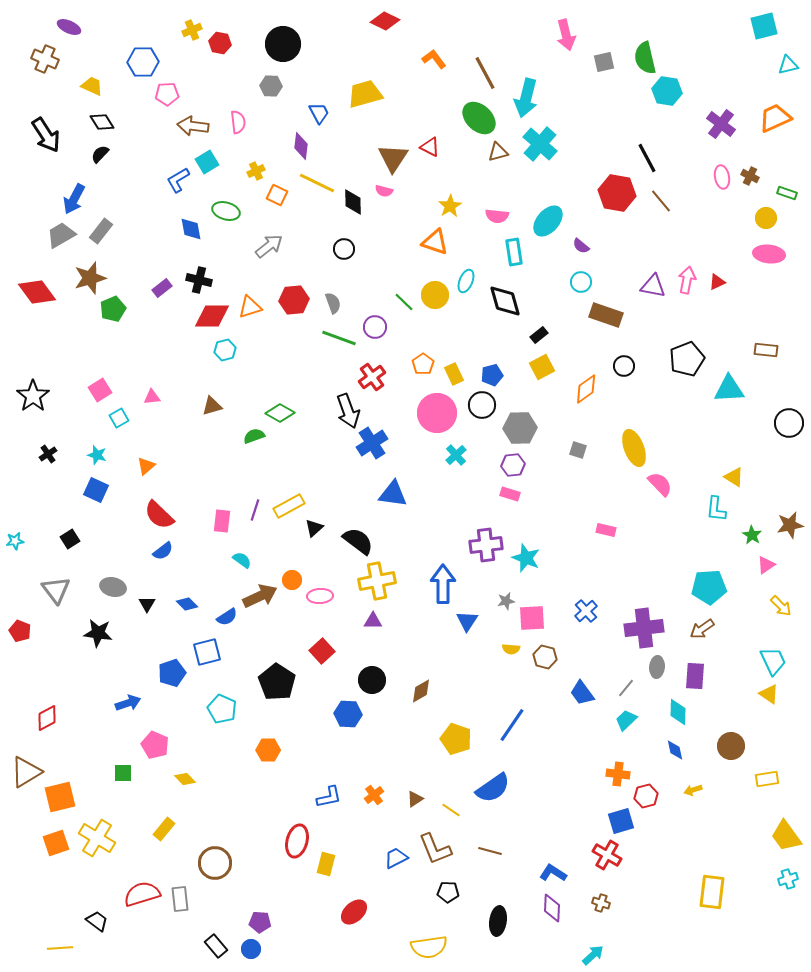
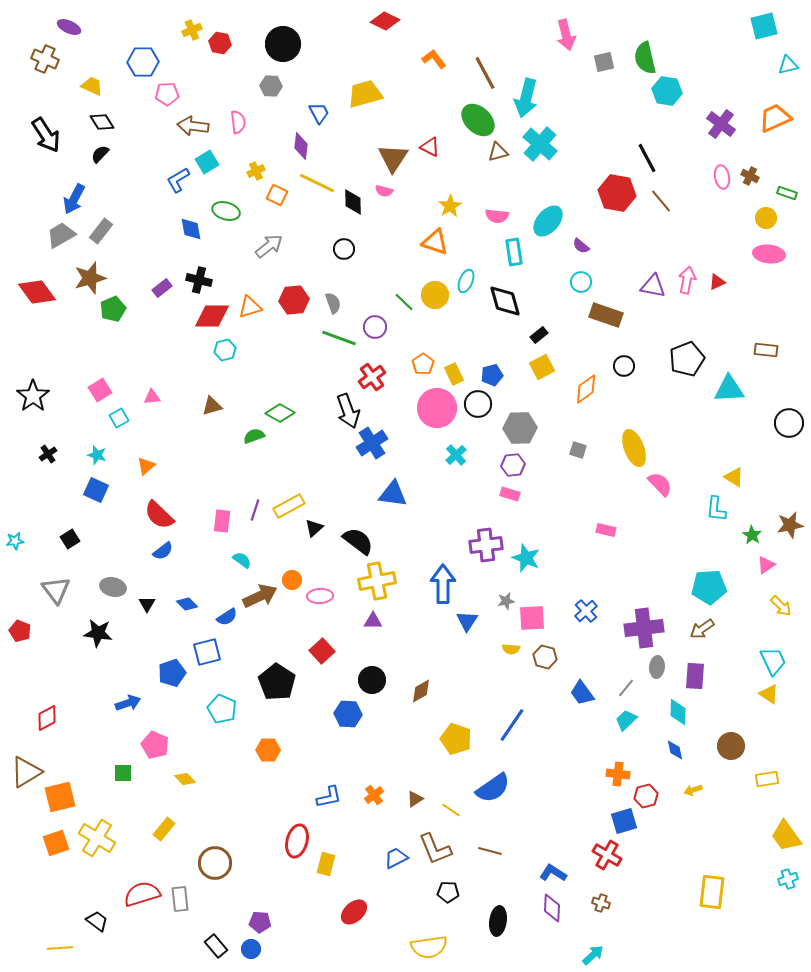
green ellipse at (479, 118): moved 1 px left, 2 px down
black circle at (482, 405): moved 4 px left, 1 px up
pink circle at (437, 413): moved 5 px up
blue square at (621, 821): moved 3 px right
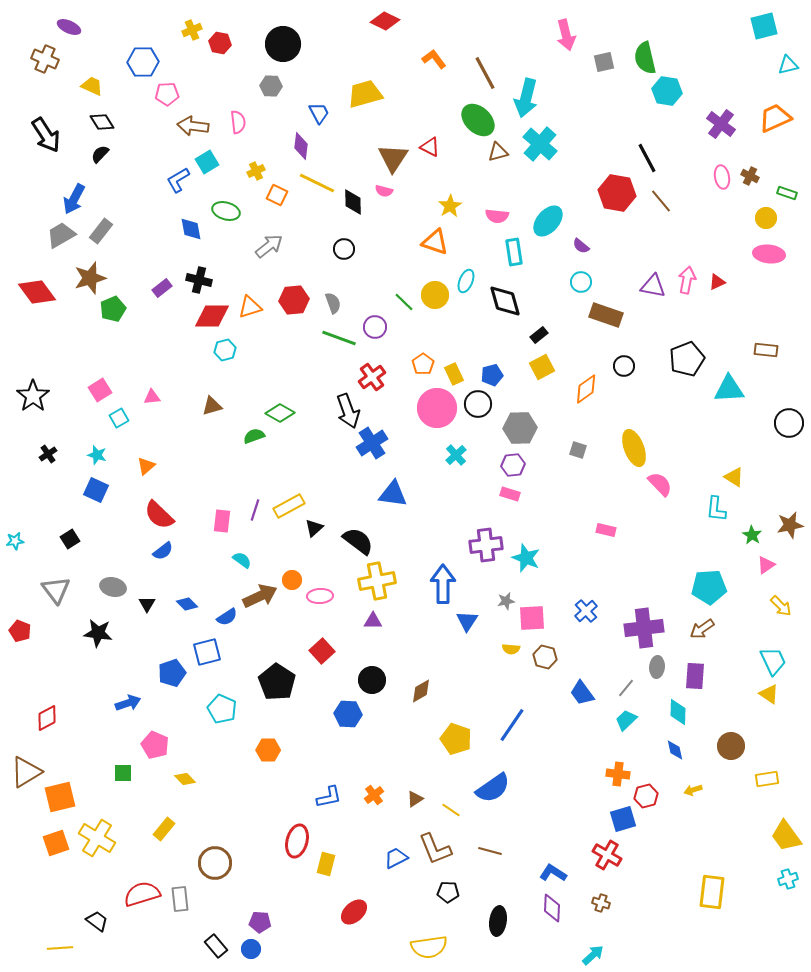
blue square at (624, 821): moved 1 px left, 2 px up
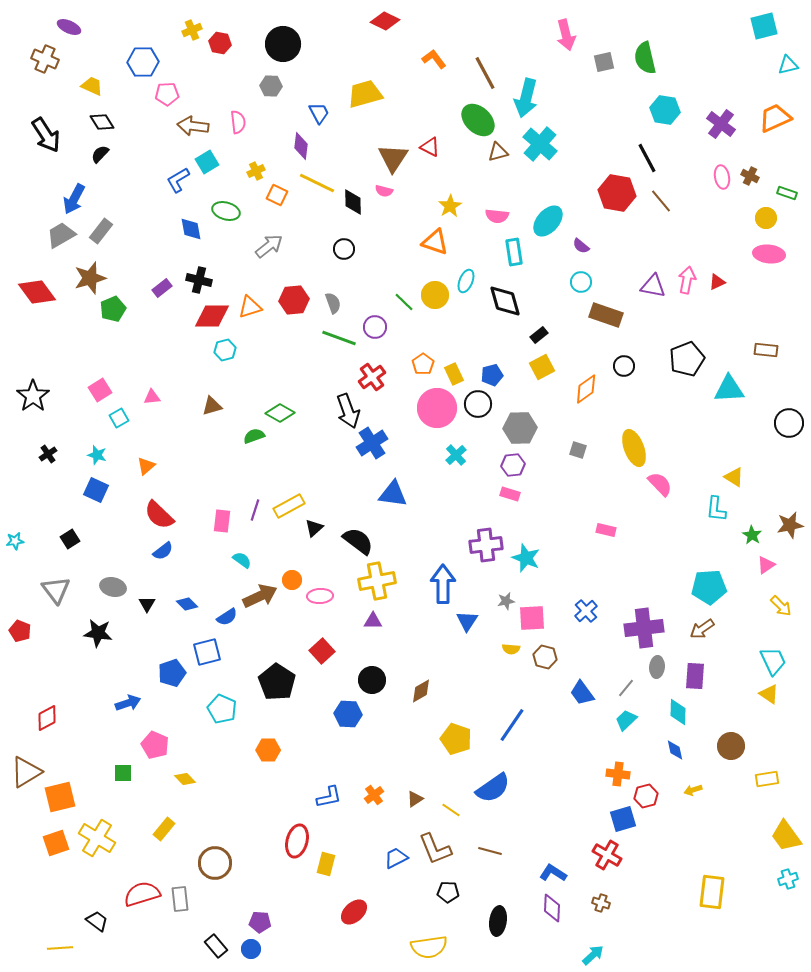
cyan hexagon at (667, 91): moved 2 px left, 19 px down
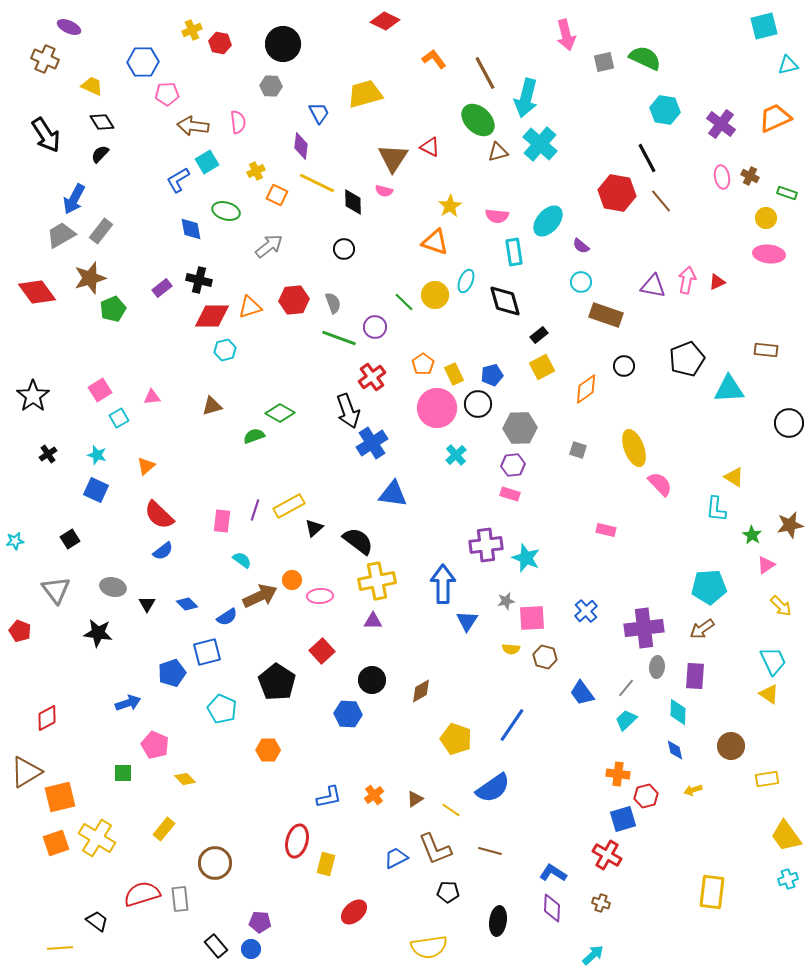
green semicircle at (645, 58): rotated 128 degrees clockwise
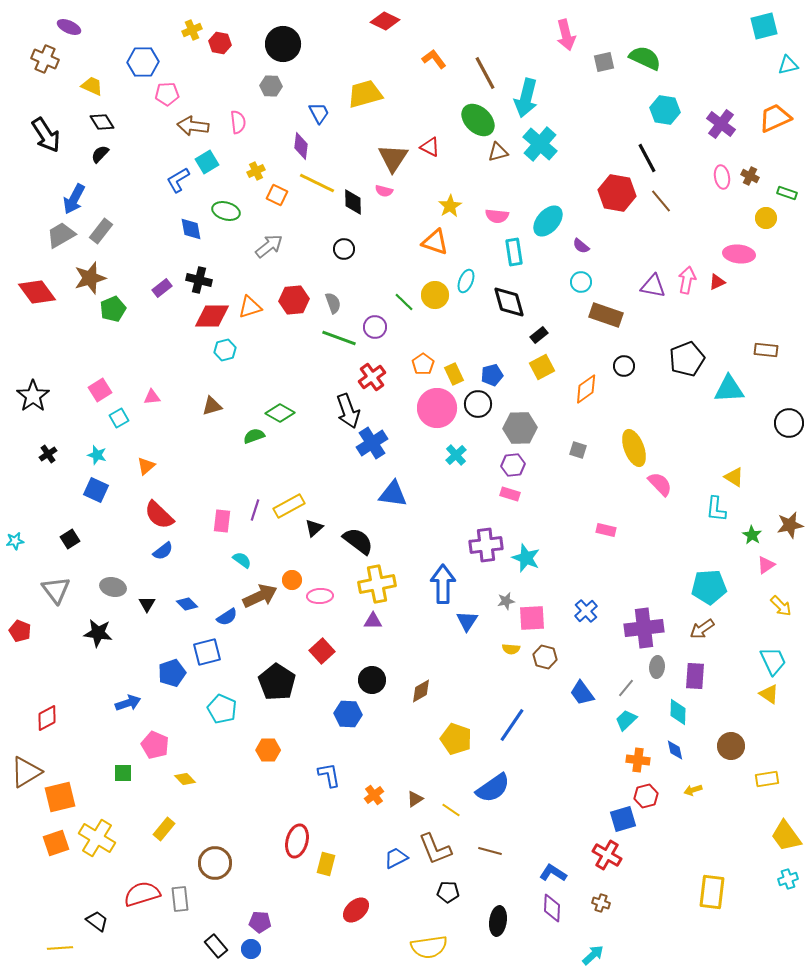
pink ellipse at (769, 254): moved 30 px left
black diamond at (505, 301): moved 4 px right, 1 px down
yellow cross at (377, 581): moved 3 px down
orange cross at (618, 774): moved 20 px right, 14 px up
blue L-shape at (329, 797): moved 22 px up; rotated 88 degrees counterclockwise
red ellipse at (354, 912): moved 2 px right, 2 px up
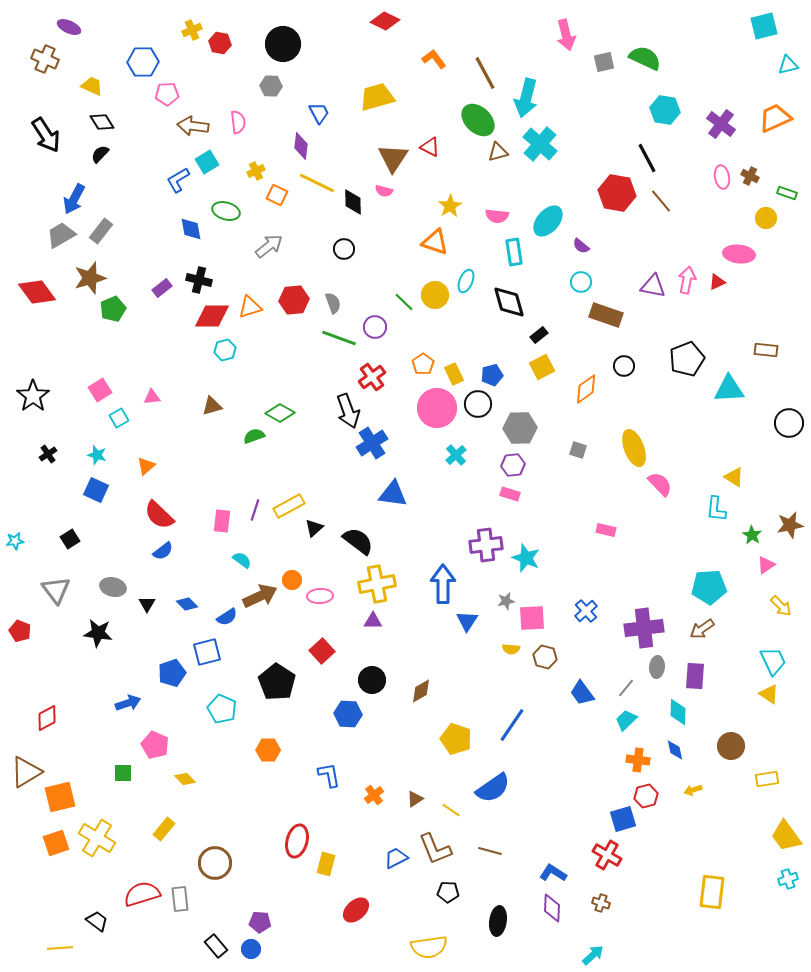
yellow trapezoid at (365, 94): moved 12 px right, 3 px down
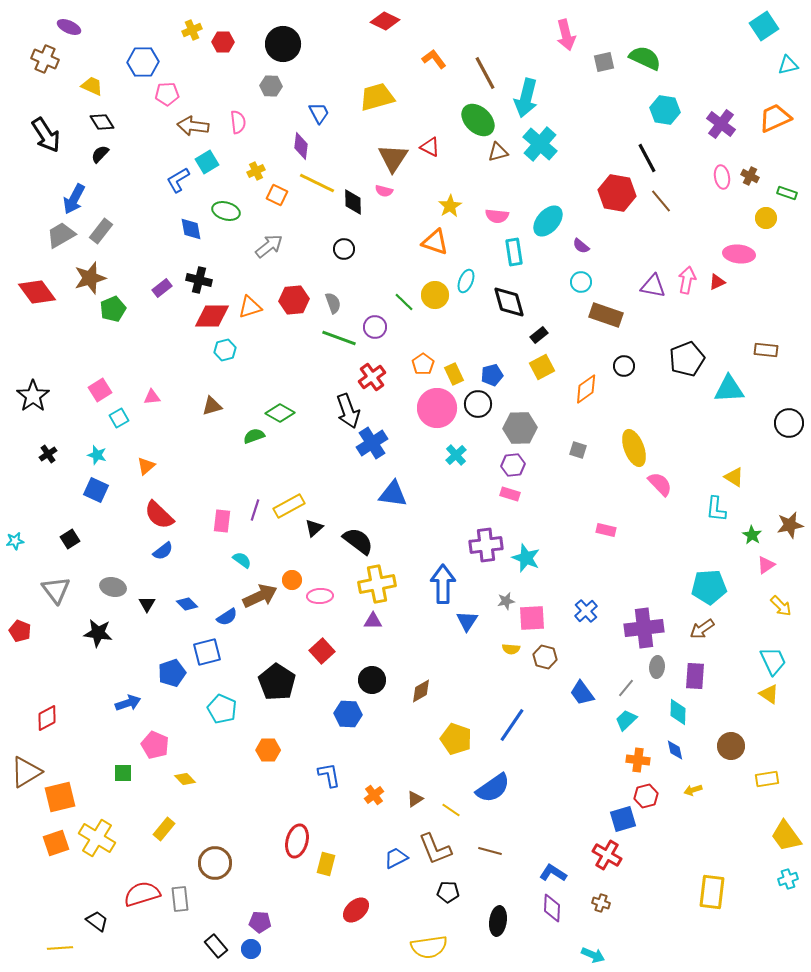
cyan square at (764, 26): rotated 20 degrees counterclockwise
red hexagon at (220, 43): moved 3 px right, 1 px up; rotated 10 degrees counterclockwise
cyan arrow at (593, 955): rotated 65 degrees clockwise
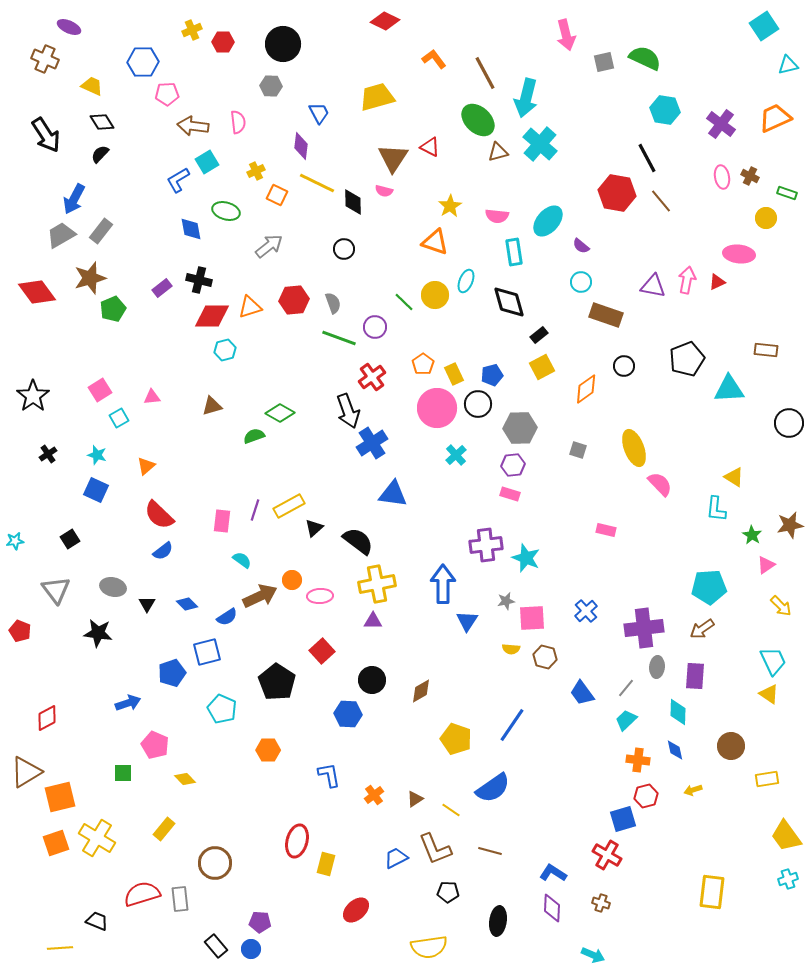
black trapezoid at (97, 921): rotated 15 degrees counterclockwise
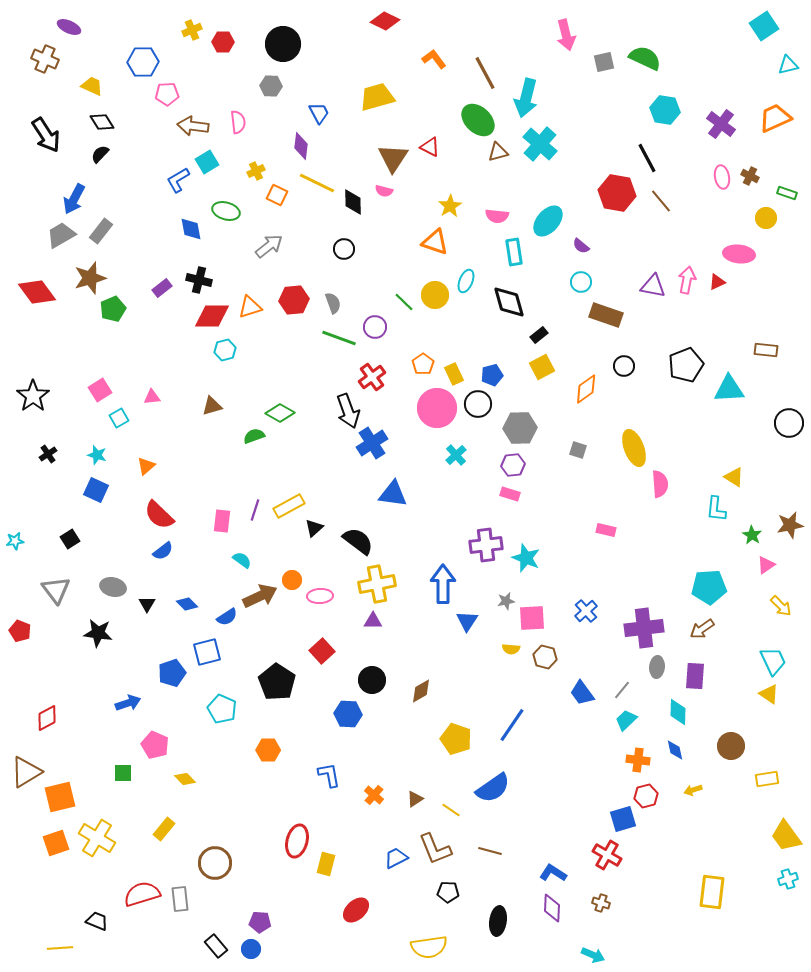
black pentagon at (687, 359): moved 1 px left, 6 px down
pink semicircle at (660, 484): rotated 40 degrees clockwise
gray line at (626, 688): moved 4 px left, 2 px down
orange cross at (374, 795): rotated 12 degrees counterclockwise
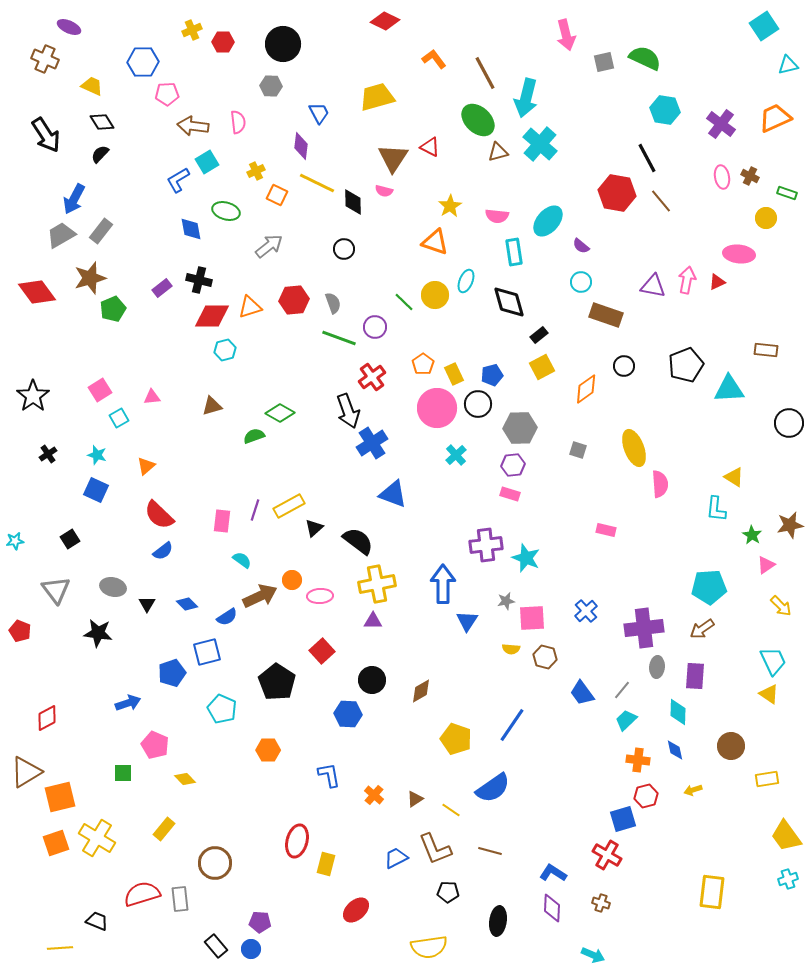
blue triangle at (393, 494): rotated 12 degrees clockwise
